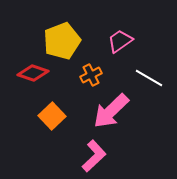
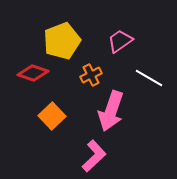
pink arrow: rotated 27 degrees counterclockwise
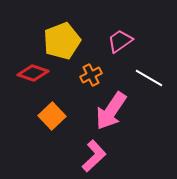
pink arrow: rotated 15 degrees clockwise
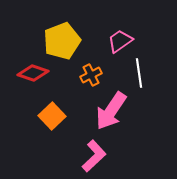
white line: moved 10 px left, 5 px up; rotated 52 degrees clockwise
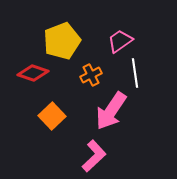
white line: moved 4 px left
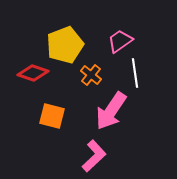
yellow pentagon: moved 3 px right, 4 px down
orange cross: rotated 25 degrees counterclockwise
orange square: rotated 32 degrees counterclockwise
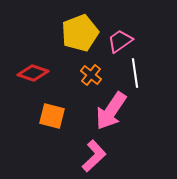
yellow pentagon: moved 15 px right, 12 px up
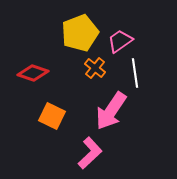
orange cross: moved 4 px right, 7 px up
orange square: rotated 12 degrees clockwise
pink L-shape: moved 4 px left, 3 px up
